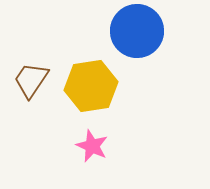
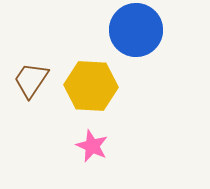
blue circle: moved 1 px left, 1 px up
yellow hexagon: rotated 12 degrees clockwise
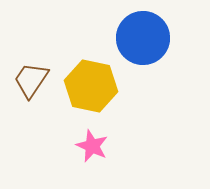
blue circle: moved 7 px right, 8 px down
yellow hexagon: rotated 9 degrees clockwise
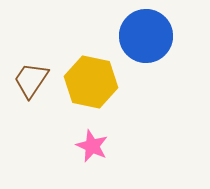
blue circle: moved 3 px right, 2 px up
yellow hexagon: moved 4 px up
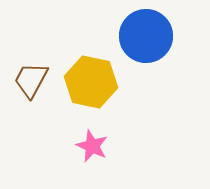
brown trapezoid: rotated 6 degrees counterclockwise
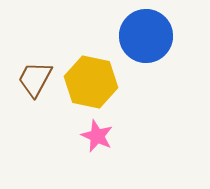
brown trapezoid: moved 4 px right, 1 px up
pink star: moved 5 px right, 10 px up
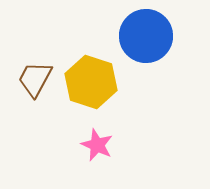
yellow hexagon: rotated 6 degrees clockwise
pink star: moved 9 px down
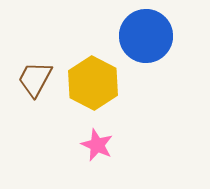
yellow hexagon: moved 2 px right, 1 px down; rotated 9 degrees clockwise
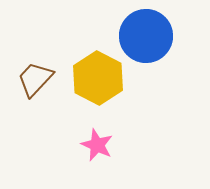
brown trapezoid: rotated 15 degrees clockwise
yellow hexagon: moved 5 px right, 5 px up
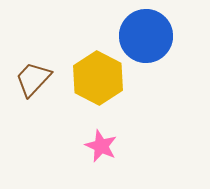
brown trapezoid: moved 2 px left
pink star: moved 4 px right, 1 px down
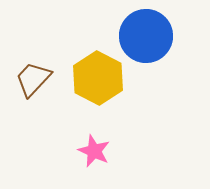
pink star: moved 7 px left, 5 px down
